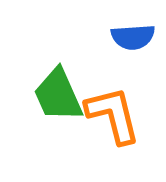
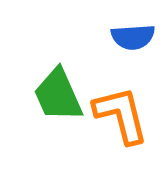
orange L-shape: moved 8 px right
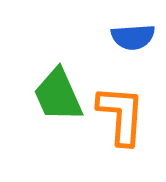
orange L-shape: rotated 18 degrees clockwise
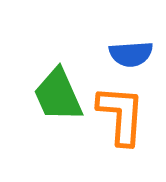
blue semicircle: moved 2 px left, 17 px down
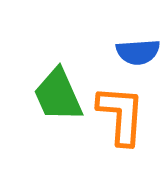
blue semicircle: moved 7 px right, 2 px up
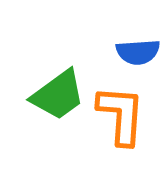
green trapezoid: rotated 102 degrees counterclockwise
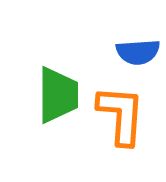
green trapezoid: rotated 54 degrees counterclockwise
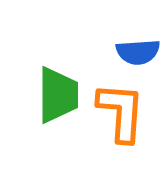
orange L-shape: moved 3 px up
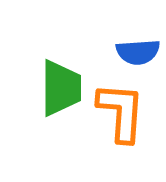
green trapezoid: moved 3 px right, 7 px up
